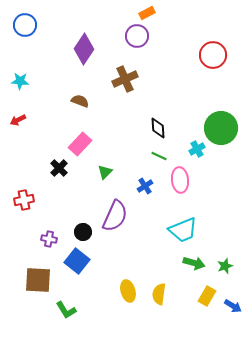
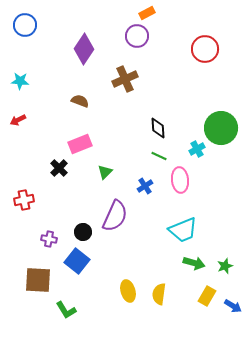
red circle: moved 8 px left, 6 px up
pink rectangle: rotated 25 degrees clockwise
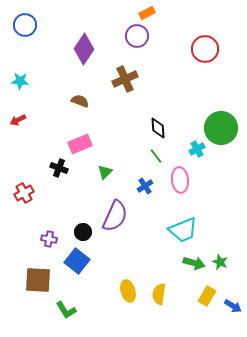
green line: moved 3 px left; rotated 28 degrees clockwise
black cross: rotated 24 degrees counterclockwise
red cross: moved 7 px up; rotated 18 degrees counterclockwise
green star: moved 5 px left, 4 px up; rotated 28 degrees counterclockwise
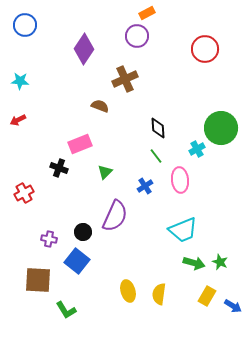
brown semicircle: moved 20 px right, 5 px down
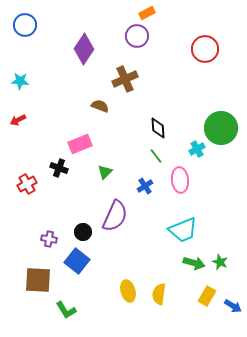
red cross: moved 3 px right, 9 px up
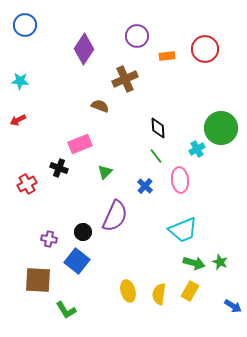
orange rectangle: moved 20 px right, 43 px down; rotated 21 degrees clockwise
blue cross: rotated 14 degrees counterclockwise
yellow rectangle: moved 17 px left, 5 px up
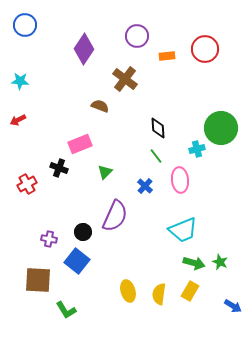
brown cross: rotated 30 degrees counterclockwise
cyan cross: rotated 14 degrees clockwise
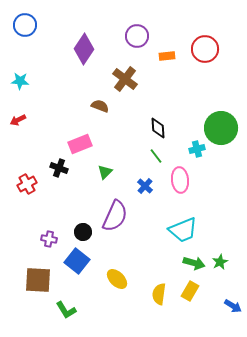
green star: rotated 21 degrees clockwise
yellow ellipse: moved 11 px left, 12 px up; rotated 30 degrees counterclockwise
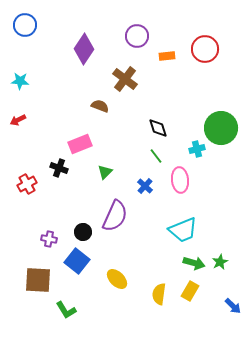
black diamond: rotated 15 degrees counterclockwise
blue arrow: rotated 12 degrees clockwise
